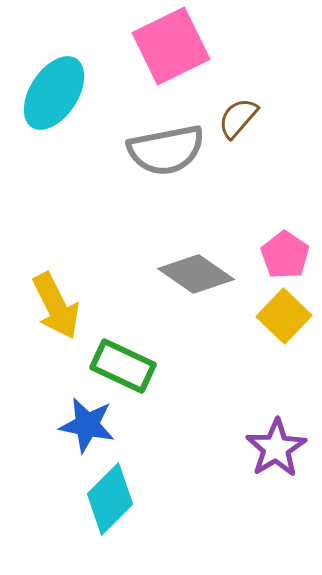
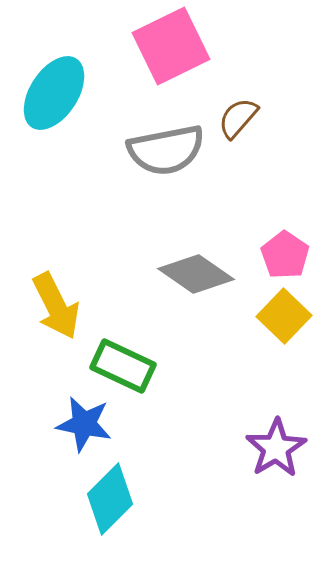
blue star: moved 3 px left, 1 px up
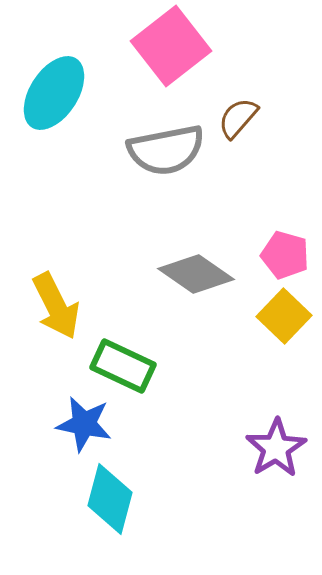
pink square: rotated 12 degrees counterclockwise
pink pentagon: rotated 18 degrees counterclockwise
cyan diamond: rotated 30 degrees counterclockwise
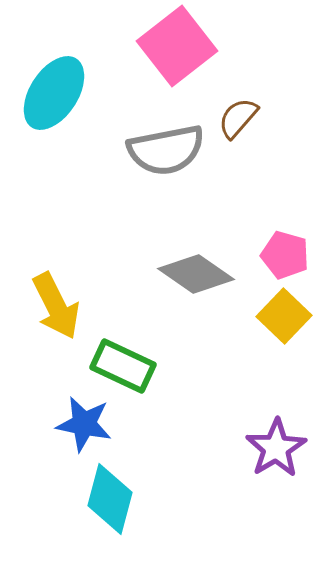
pink square: moved 6 px right
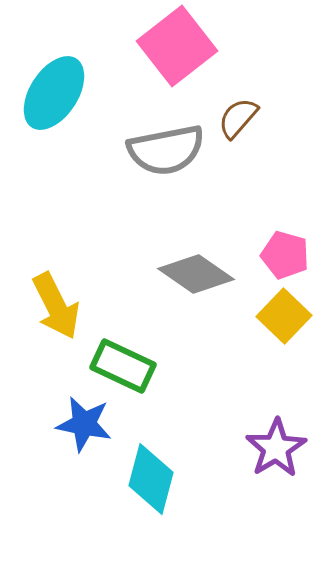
cyan diamond: moved 41 px right, 20 px up
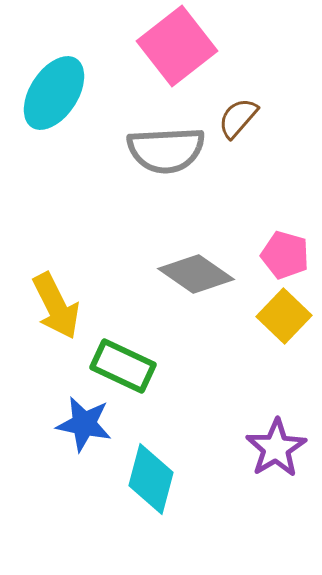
gray semicircle: rotated 8 degrees clockwise
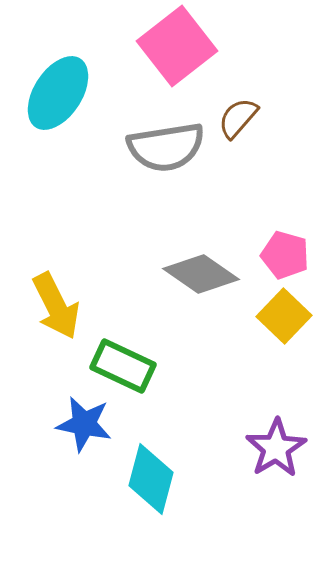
cyan ellipse: moved 4 px right
gray semicircle: moved 3 px up; rotated 6 degrees counterclockwise
gray diamond: moved 5 px right
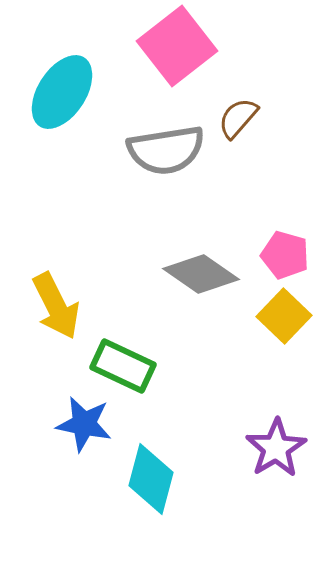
cyan ellipse: moved 4 px right, 1 px up
gray semicircle: moved 3 px down
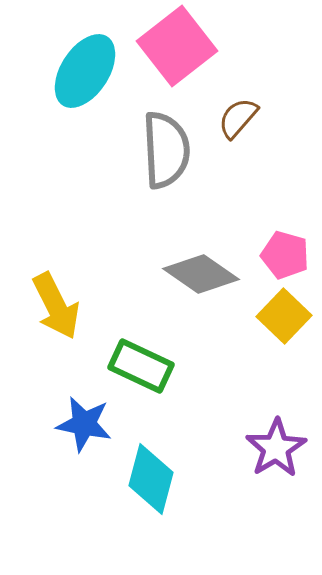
cyan ellipse: moved 23 px right, 21 px up
gray semicircle: rotated 84 degrees counterclockwise
green rectangle: moved 18 px right
